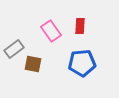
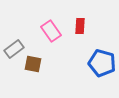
blue pentagon: moved 20 px right; rotated 20 degrees clockwise
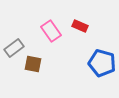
red rectangle: rotated 70 degrees counterclockwise
gray rectangle: moved 1 px up
